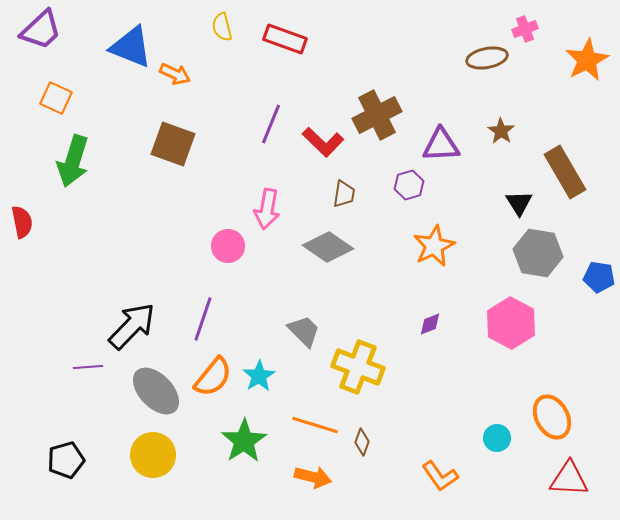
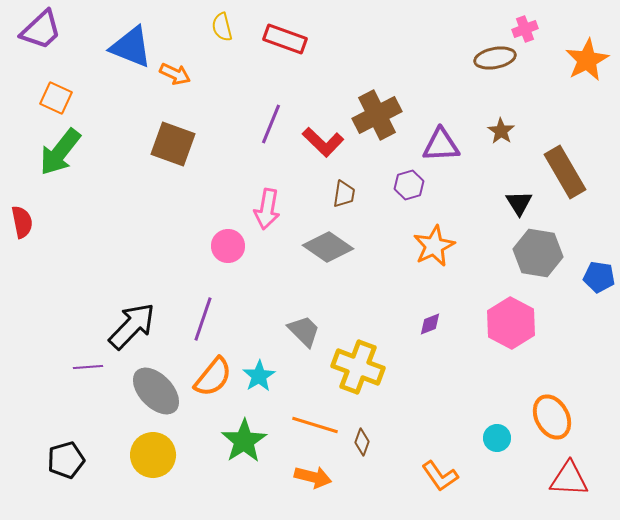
brown ellipse at (487, 58): moved 8 px right
green arrow at (73, 161): moved 13 px left, 9 px up; rotated 21 degrees clockwise
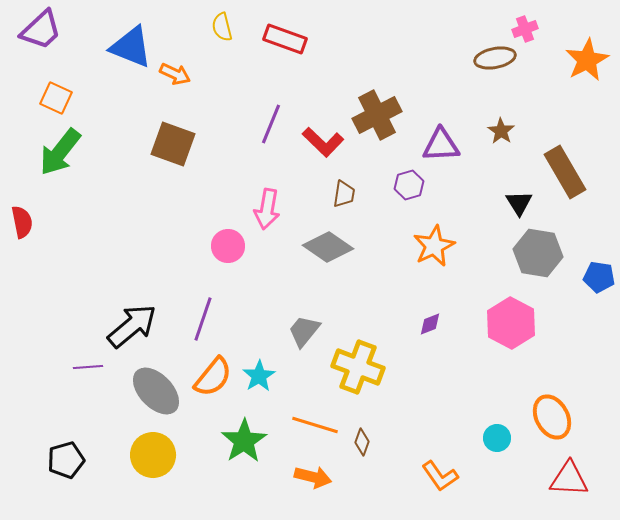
black arrow at (132, 326): rotated 6 degrees clockwise
gray trapezoid at (304, 331): rotated 96 degrees counterclockwise
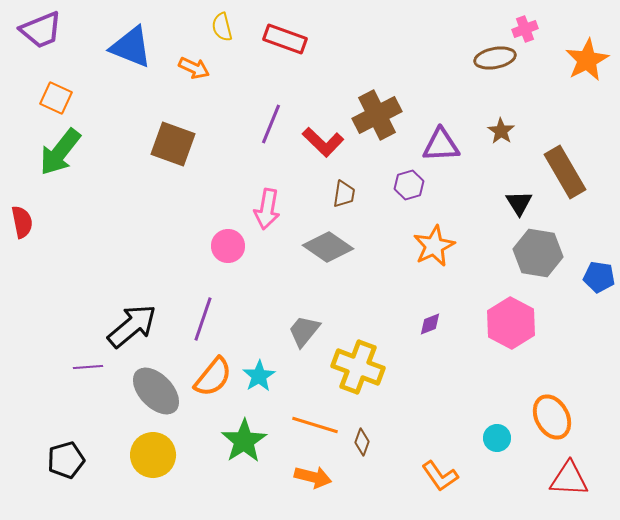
purple trapezoid at (41, 30): rotated 21 degrees clockwise
orange arrow at (175, 74): moved 19 px right, 6 px up
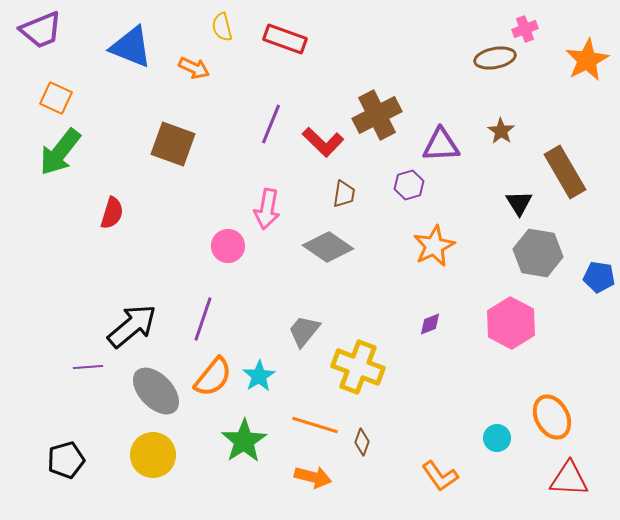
red semicircle at (22, 222): moved 90 px right, 9 px up; rotated 28 degrees clockwise
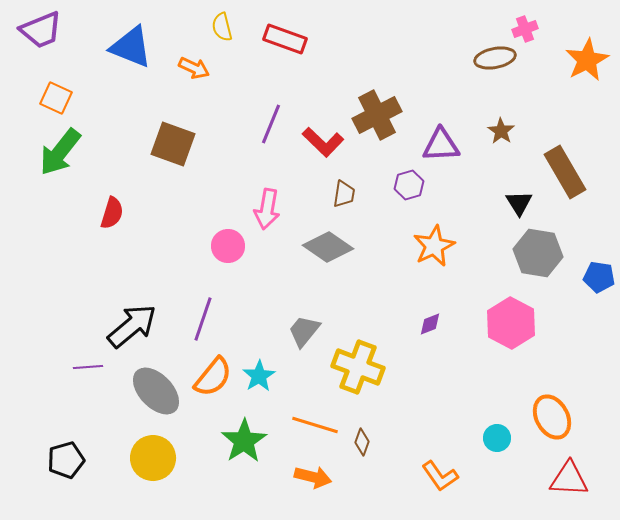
yellow circle at (153, 455): moved 3 px down
